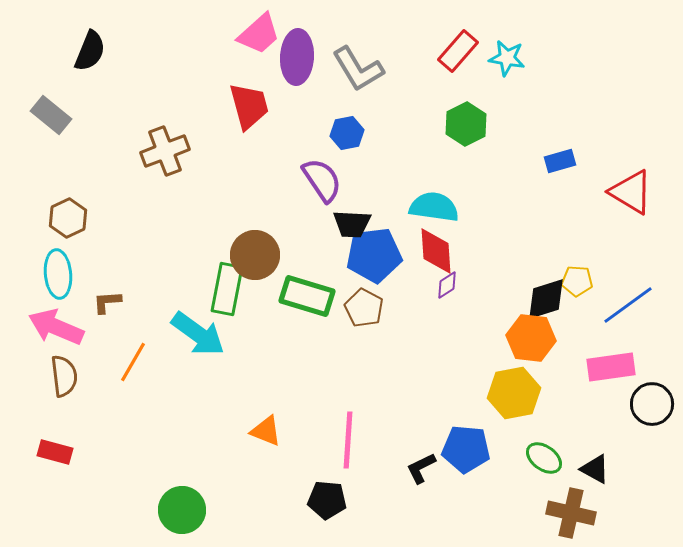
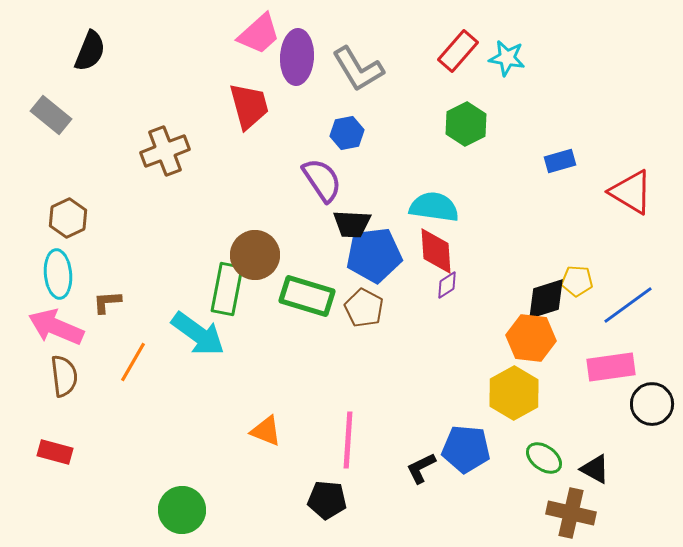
yellow hexagon at (514, 393): rotated 18 degrees counterclockwise
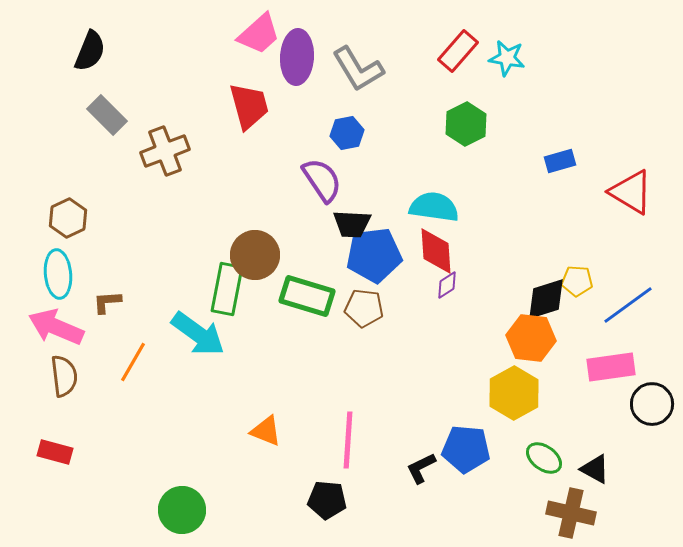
gray rectangle at (51, 115): moved 56 px right; rotated 6 degrees clockwise
brown pentagon at (364, 308): rotated 21 degrees counterclockwise
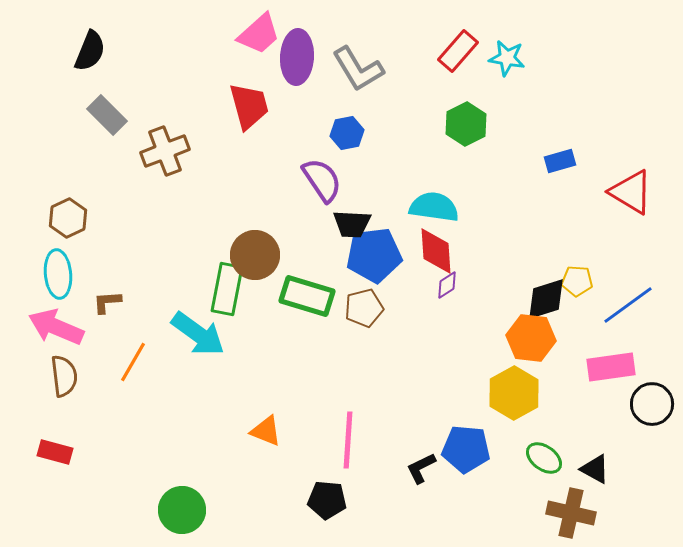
brown pentagon at (364, 308): rotated 21 degrees counterclockwise
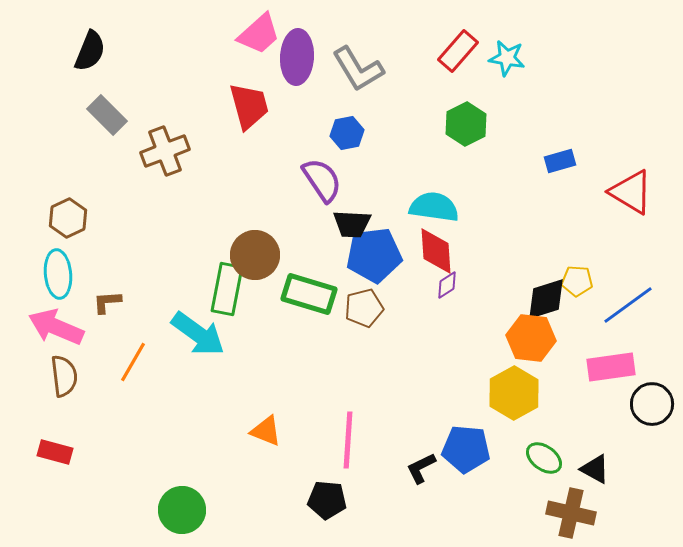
green rectangle at (307, 296): moved 2 px right, 2 px up
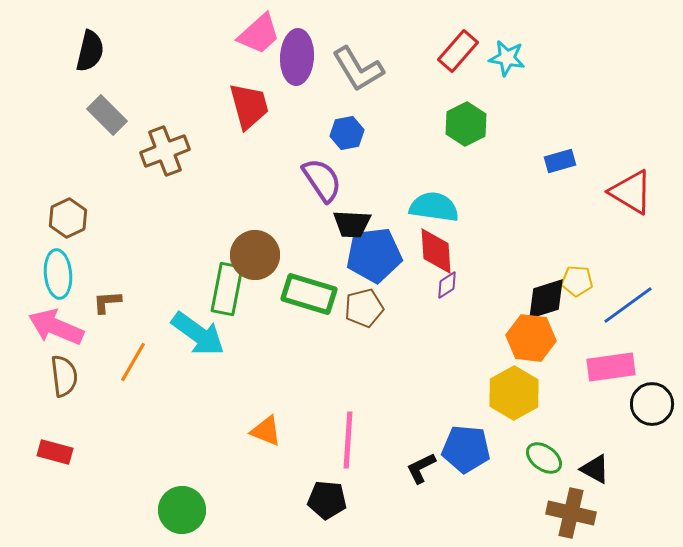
black semicircle at (90, 51): rotated 9 degrees counterclockwise
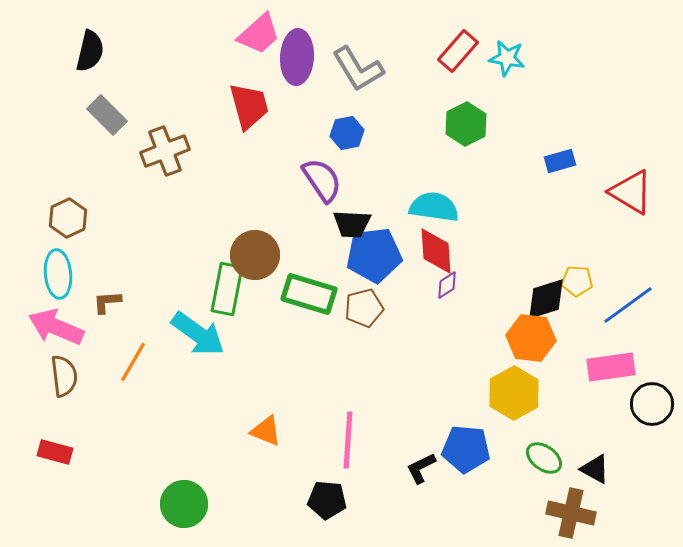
green circle at (182, 510): moved 2 px right, 6 px up
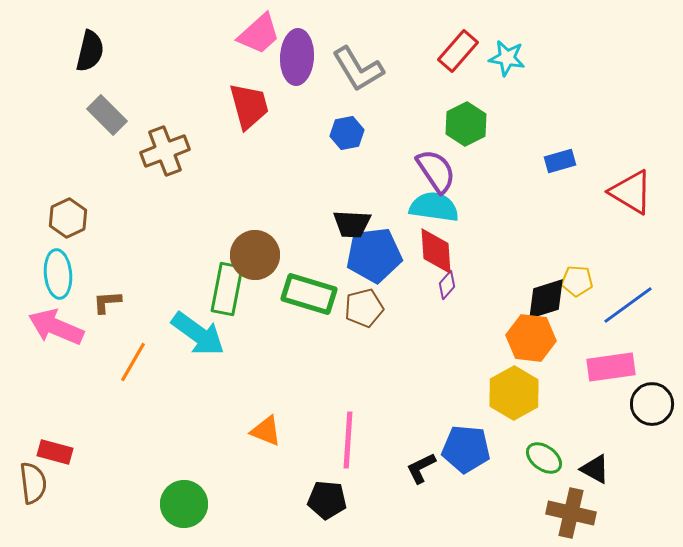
purple semicircle at (322, 180): moved 114 px right, 9 px up
purple diamond at (447, 285): rotated 16 degrees counterclockwise
brown semicircle at (64, 376): moved 31 px left, 107 px down
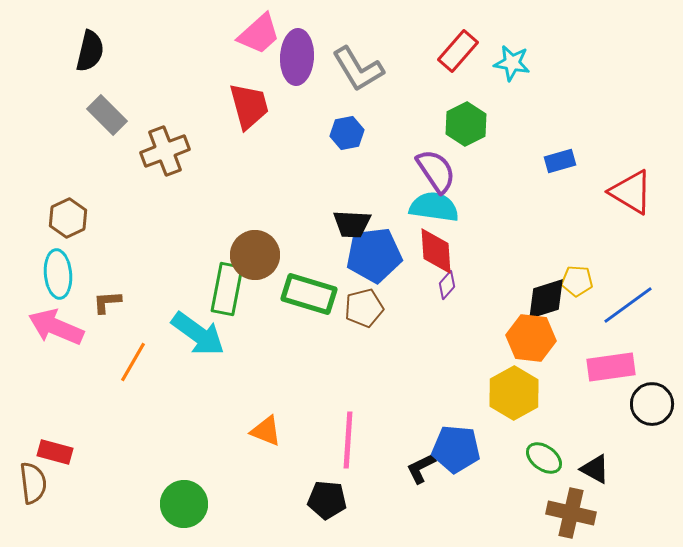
cyan star at (507, 58): moved 5 px right, 5 px down
blue pentagon at (466, 449): moved 10 px left
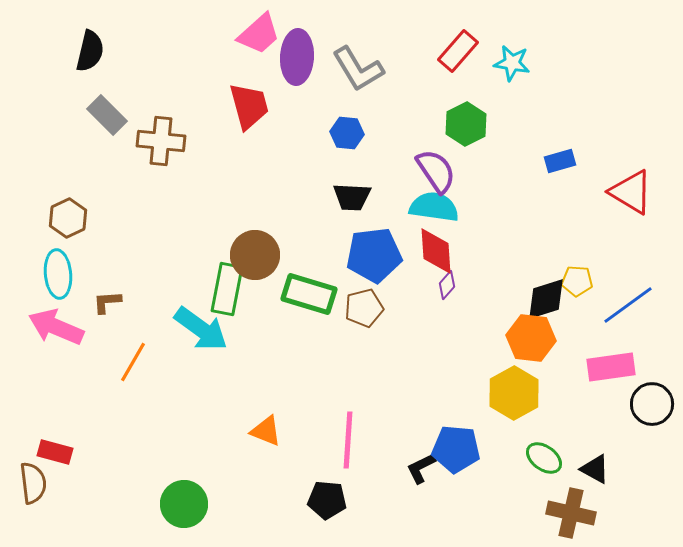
blue hexagon at (347, 133): rotated 16 degrees clockwise
brown cross at (165, 151): moved 4 px left, 10 px up; rotated 27 degrees clockwise
black trapezoid at (352, 224): moved 27 px up
cyan arrow at (198, 334): moved 3 px right, 5 px up
